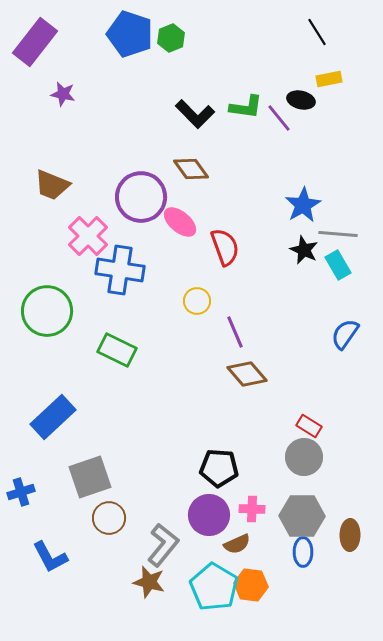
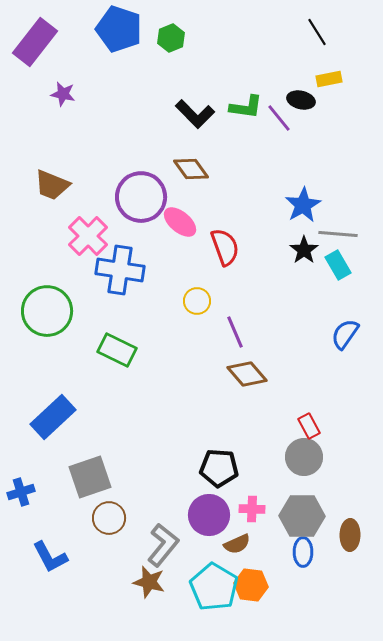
blue pentagon at (130, 34): moved 11 px left, 5 px up
black star at (304, 250): rotated 12 degrees clockwise
red rectangle at (309, 426): rotated 30 degrees clockwise
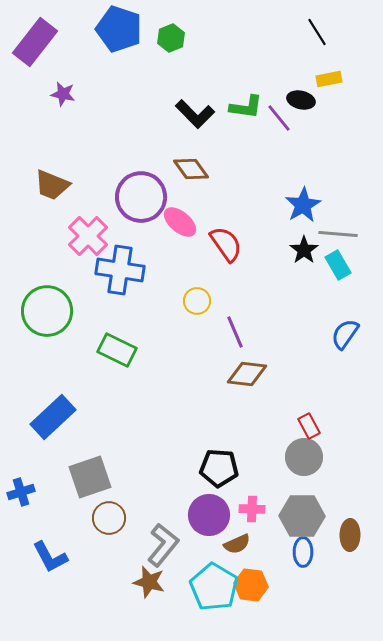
red semicircle at (225, 247): moved 1 px right, 3 px up; rotated 15 degrees counterclockwise
brown diamond at (247, 374): rotated 42 degrees counterclockwise
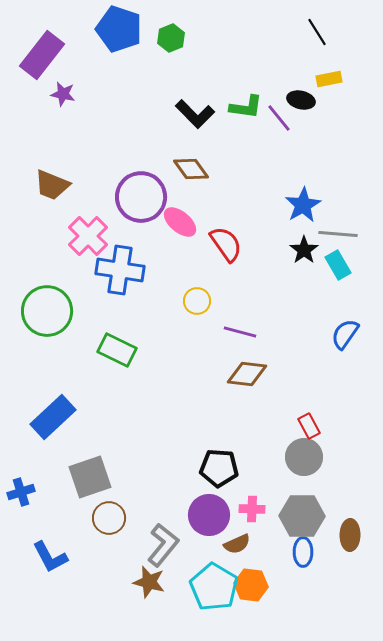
purple rectangle at (35, 42): moved 7 px right, 13 px down
purple line at (235, 332): moved 5 px right; rotated 52 degrees counterclockwise
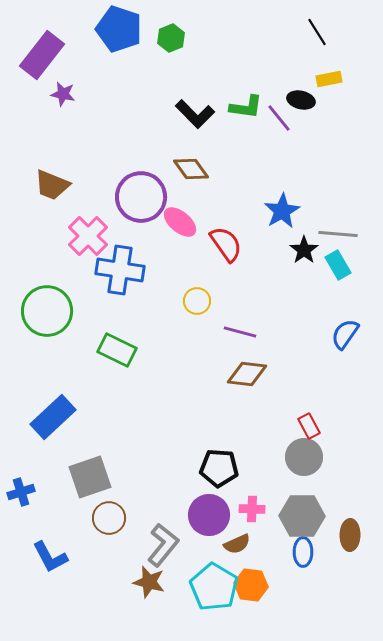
blue star at (303, 205): moved 21 px left, 6 px down
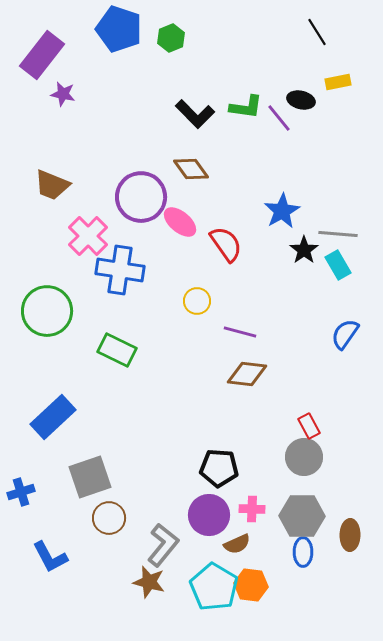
yellow rectangle at (329, 79): moved 9 px right, 3 px down
